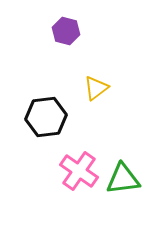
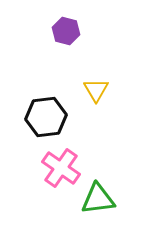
yellow triangle: moved 2 px down; rotated 24 degrees counterclockwise
pink cross: moved 18 px left, 3 px up
green triangle: moved 25 px left, 20 px down
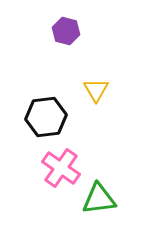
green triangle: moved 1 px right
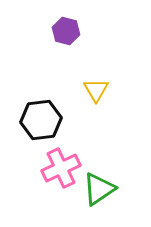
black hexagon: moved 5 px left, 3 px down
pink cross: rotated 30 degrees clockwise
green triangle: moved 10 px up; rotated 27 degrees counterclockwise
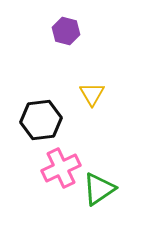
yellow triangle: moved 4 px left, 4 px down
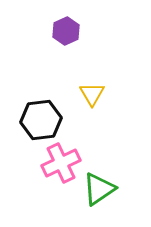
purple hexagon: rotated 20 degrees clockwise
pink cross: moved 5 px up
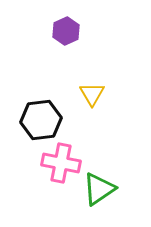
pink cross: rotated 36 degrees clockwise
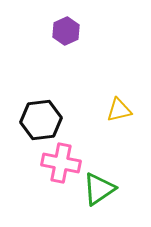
yellow triangle: moved 27 px right, 16 px down; rotated 48 degrees clockwise
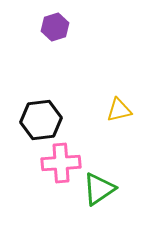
purple hexagon: moved 11 px left, 4 px up; rotated 8 degrees clockwise
pink cross: rotated 15 degrees counterclockwise
